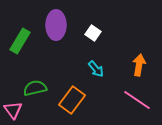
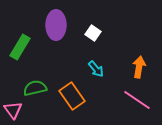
green rectangle: moved 6 px down
orange arrow: moved 2 px down
orange rectangle: moved 4 px up; rotated 72 degrees counterclockwise
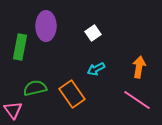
purple ellipse: moved 10 px left, 1 px down
white square: rotated 21 degrees clockwise
green rectangle: rotated 20 degrees counterclockwise
cyan arrow: rotated 102 degrees clockwise
orange rectangle: moved 2 px up
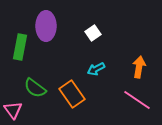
green semicircle: rotated 130 degrees counterclockwise
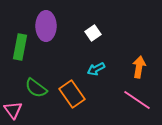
green semicircle: moved 1 px right
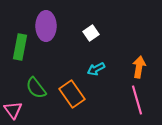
white square: moved 2 px left
green semicircle: rotated 15 degrees clockwise
pink line: rotated 40 degrees clockwise
